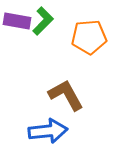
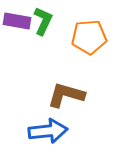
green L-shape: rotated 20 degrees counterclockwise
brown L-shape: rotated 45 degrees counterclockwise
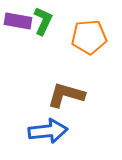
purple rectangle: moved 1 px right
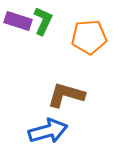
purple rectangle: rotated 8 degrees clockwise
blue arrow: rotated 9 degrees counterclockwise
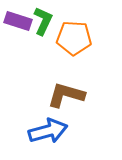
orange pentagon: moved 15 px left, 1 px down; rotated 8 degrees clockwise
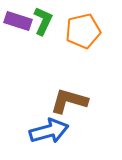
orange pentagon: moved 9 px right, 7 px up; rotated 16 degrees counterclockwise
brown L-shape: moved 3 px right, 6 px down
blue arrow: moved 1 px right
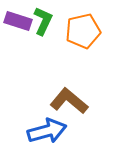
brown L-shape: rotated 24 degrees clockwise
blue arrow: moved 2 px left
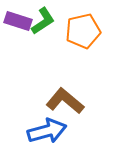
green L-shape: rotated 32 degrees clockwise
brown L-shape: moved 4 px left
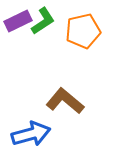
purple rectangle: rotated 44 degrees counterclockwise
blue arrow: moved 16 px left, 3 px down
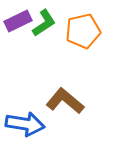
green L-shape: moved 1 px right, 2 px down
blue arrow: moved 6 px left, 10 px up; rotated 24 degrees clockwise
